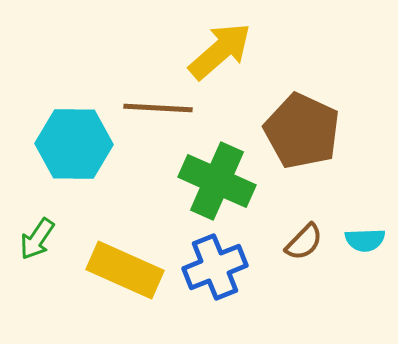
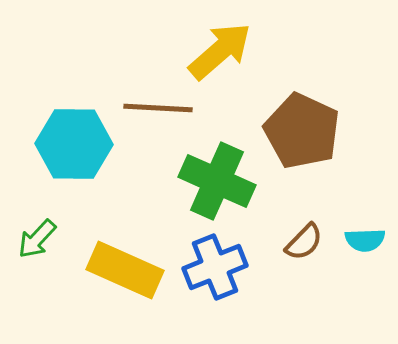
green arrow: rotated 9 degrees clockwise
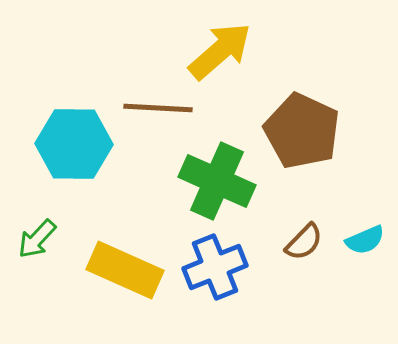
cyan semicircle: rotated 21 degrees counterclockwise
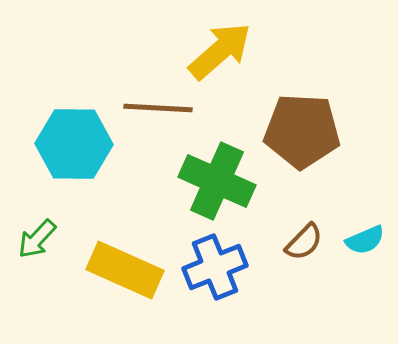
brown pentagon: rotated 22 degrees counterclockwise
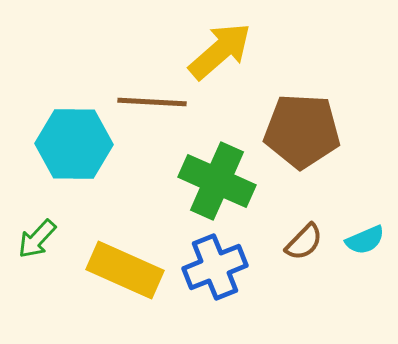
brown line: moved 6 px left, 6 px up
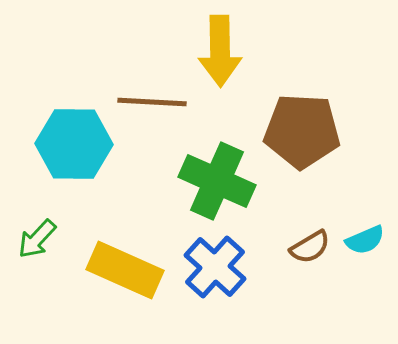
yellow arrow: rotated 130 degrees clockwise
brown semicircle: moved 6 px right, 5 px down; rotated 15 degrees clockwise
blue cross: rotated 26 degrees counterclockwise
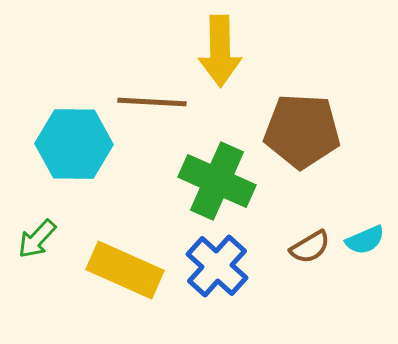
blue cross: moved 2 px right, 1 px up
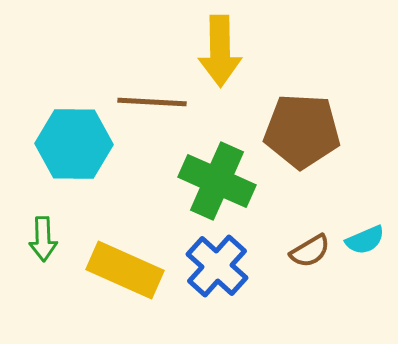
green arrow: moved 6 px right; rotated 45 degrees counterclockwise
brown semicircle: moved 4 px down
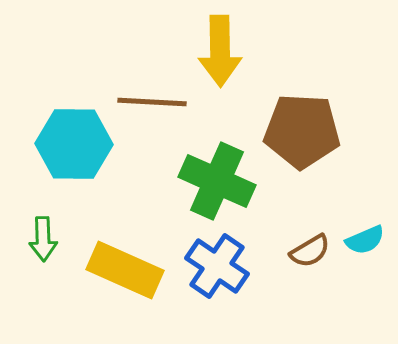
blue cross: rotated 8 degrees counterclockwise
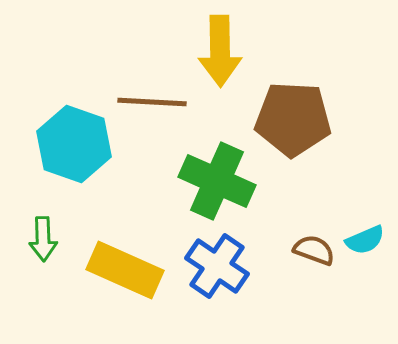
brown pentagon: moved 9 px left, 12 px up
cyan hexagon: rotated 18 degrees clockwise
brown semicircle: moved 4 px right, 1 px up; rotated 129 degrees counterclockwise
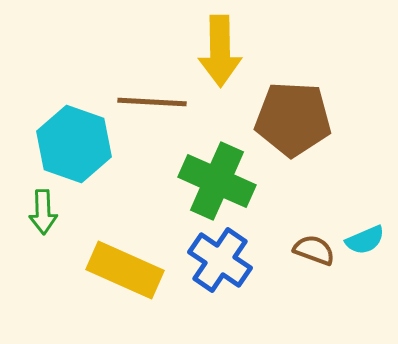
green arrow: moved 27 px up
blue cross: moved 3 px right, 6 px up
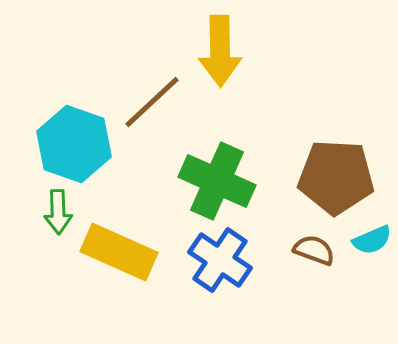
brown line: rotated 46 degrees counterclockwise
brown pentagon: moved 43 px right, 58 px down
green arrow: moved 15 px right
cyan semicircle: moved 7 px right
yellow rectangle: moved 6 px left, 18 px up
